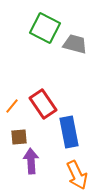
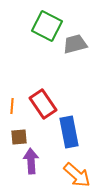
green square: moved 2 px right, 2 px up
gray trapezoid: rotated 30 degrees counterclockwise
orange line: rotated 35 degrees counterclockwise
orange arrow: rotated 24 degrees counterclockwise
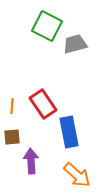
brown square: moved 7 px left
